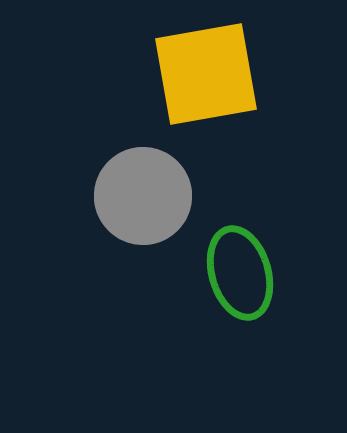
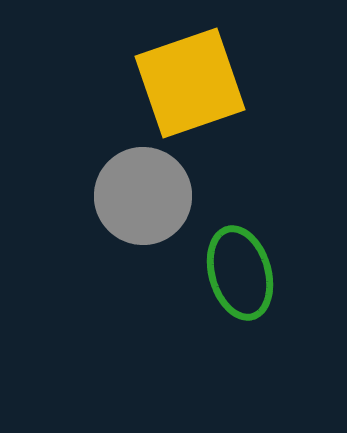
yellow square: moved 16 px left, 9 px down; rotated 9 degrees counterclockwise
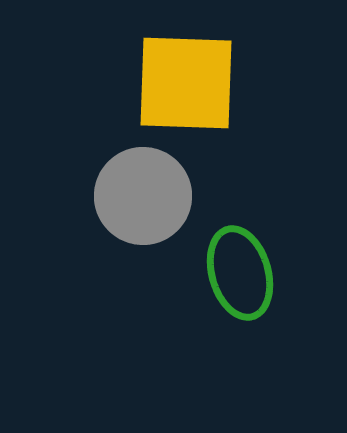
yellow square: moved 4 px left; rotated 21 degrees clockwise
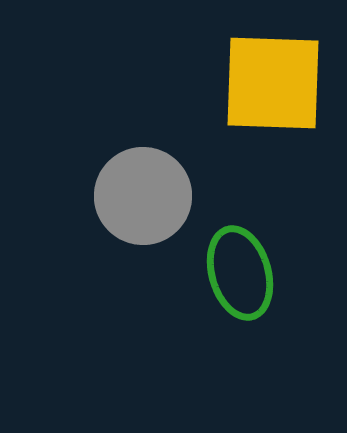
yellow square: moved 87 px right
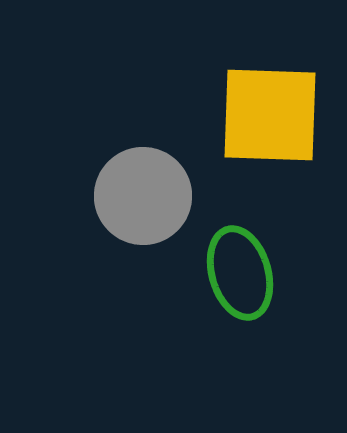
yellow square: moved 3 px left, 32 px down
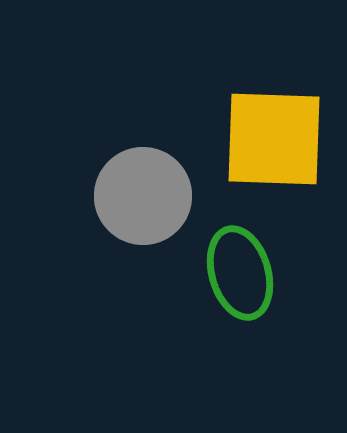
yellow square: moved 4 px right, 24 px down
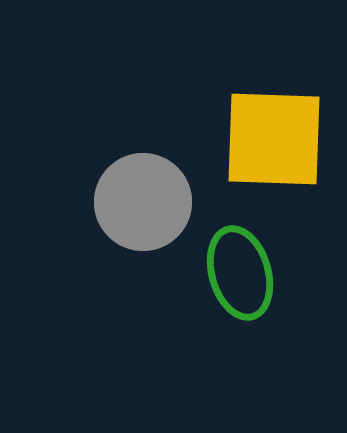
gray circle: moved 6 px down
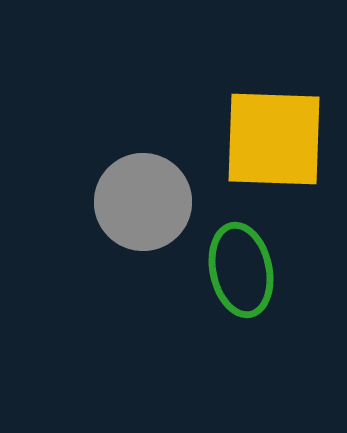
green ellipse: moved 1 px right, 3 px up; rotated 4 degrees clockwise
